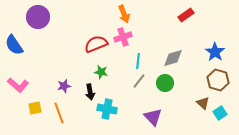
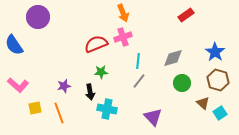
orange arrow: moved 1 px left, 1 px up
green star: rotated 16 degrees counterclockwise
green circle: moved 17 px right
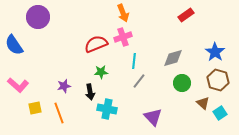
cyan line: moved 4 px left
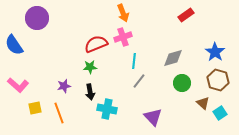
purple circle: moved 1 px left, 1 px down
green star: moved 11 px left, 5 px up
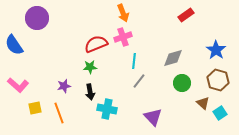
blue star: moved 1 px right, 2 px up
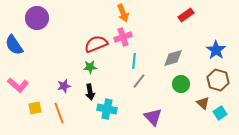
green circle: moved 1 px left, 1 px down
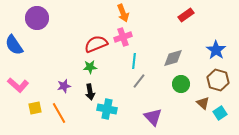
orange line: rotated 10 degrees counterclockwise
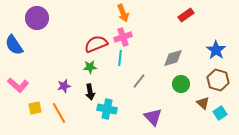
cyan line: moved 14 px left, 3 px up
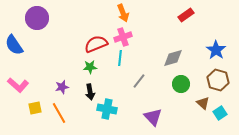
purple star: moved 2 px left, 1 px down
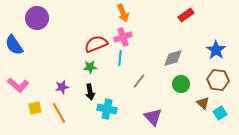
brown hexagon: rotated 10 degrees counterclockwise
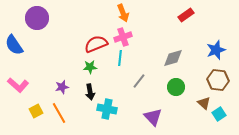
blue star: rotated 18 degrees clockwise
green circle: moved 5 px left, 3 px down
brown triangle: moved 1 px right
yellow square: moved 1 px right, 3 px down; rotated 16 degrees counterclockwise
cyan square: moved 1 px left, 1 px down
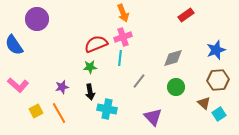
purple circle: moved 1 px down
brown hexagon: rotated 10 degrees counterclockwise
